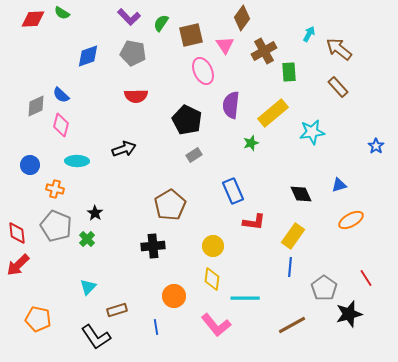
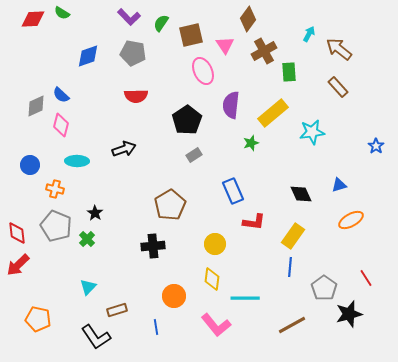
brown diamond at (242, 18): moved 6 px right, 1 px down
black pentagon at (187, 120): rotated 12 degrees clockwise
yellow circle at (213, 246): moved 2 px right, 2 px up
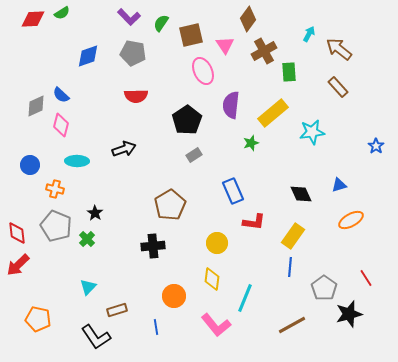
green semicircle at (62, 13): rotated 63 degrees counterclockwise
yellow circle at (215, 244): moved 2 px right, 1 px up
cyan line at (245, 298): rotated 68 degrees counterclockwise
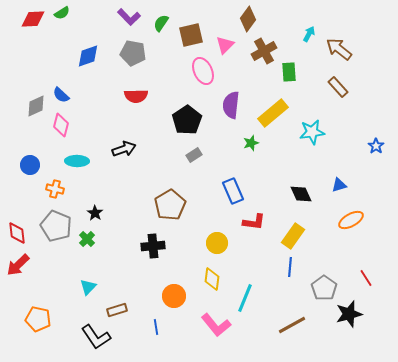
pink triangle at (225, 45): rotated 18 degrees clockwise
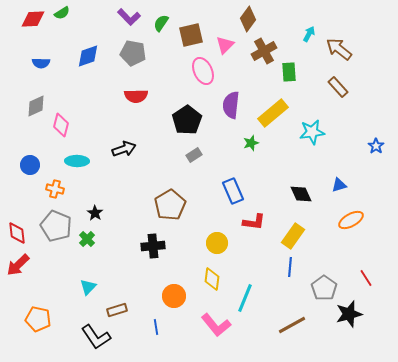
blue semicircle at (61, 95): moved 20 px left, 32 px up; rotated 42 degrees counterclockwise
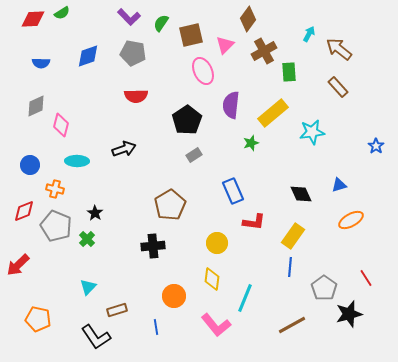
red diamond at (17, 233): moved 7 px right, 22 px up; rotated 75 degrees clockwise
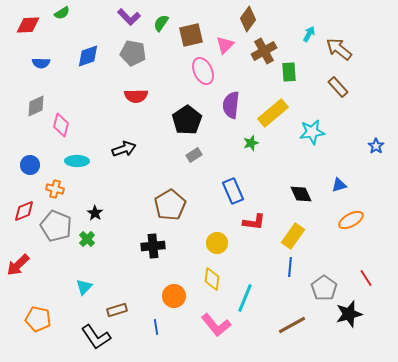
red diamond at (33, 19): moved 5 px left, 6 px down
cyan triangle at (88, 287): moved 4 px left
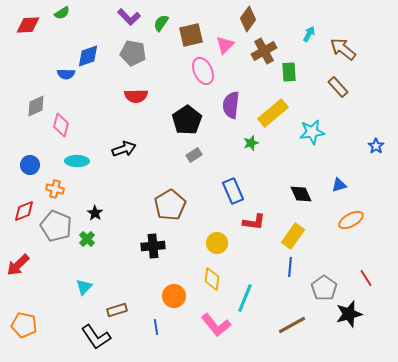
brown arrow at (339, 49): moved 4 px right
blue semicircle at (41, 63): moved 25 px right, 11 px down
orange pentagon at (38, 319): moved 14 px left, 6 px down
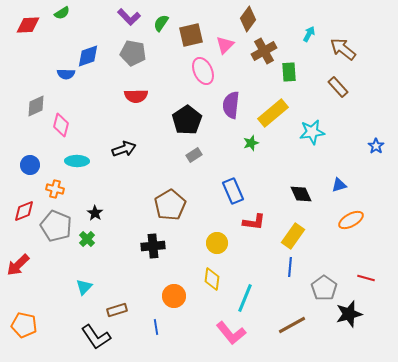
red line at (366, 278): rotated 42 degrees counterclockwise
pink L-shape at (216, 325): moved 15 px right, 8 px down
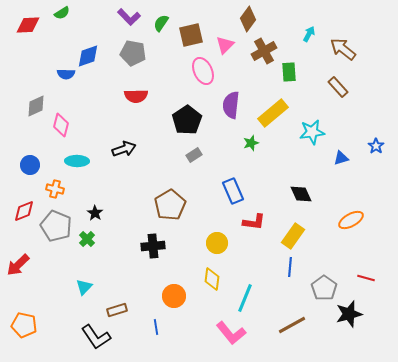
blue triangle at (339, 185): moved 2 px right, 27 px up
